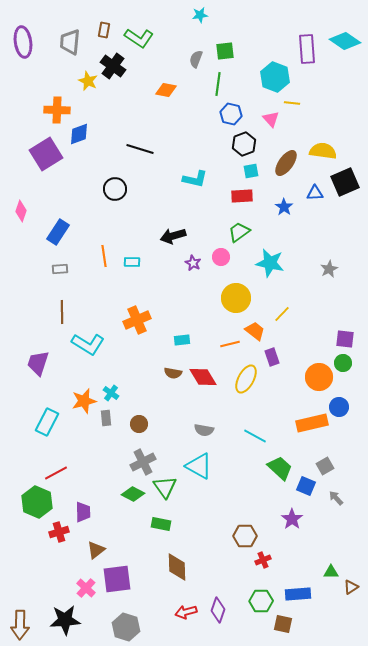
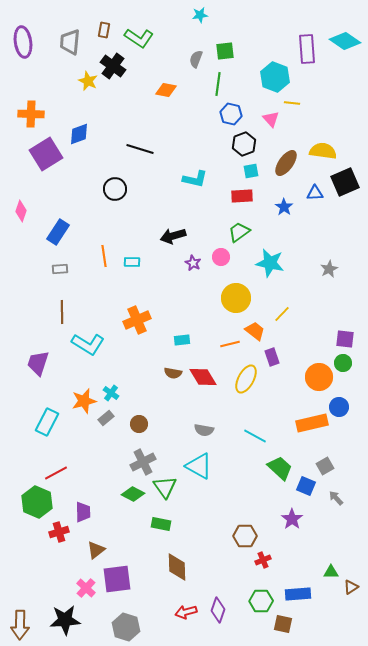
orange cross at (57, 110): moved 26 px left, 4 px down
gray rectangle at (106, 418): rotated 56 degrees clockwise
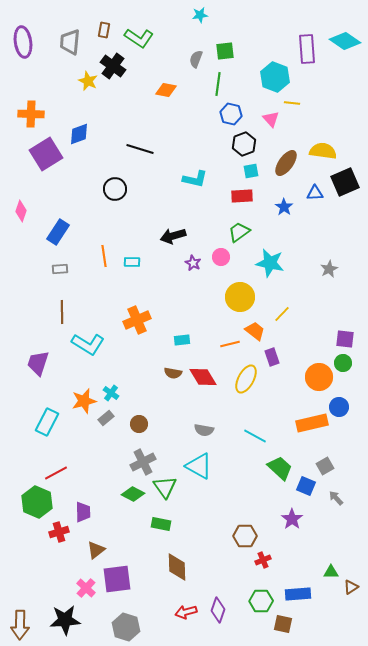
yellow circle at (236, 298): moved 4 px right, 1 px up
